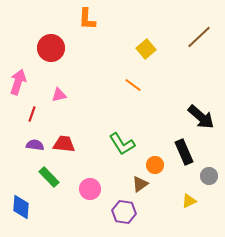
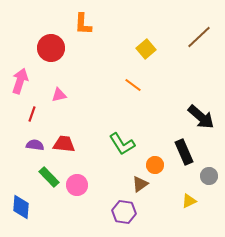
orange L-shape: moved 4 px left, 5 px down
pink arrow: moved 2 px right, 1 px up
pink circle: moved 13 px left, 4 px up
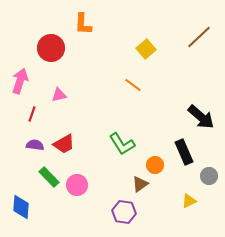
red trapezoid: rotated 145 degrees clockwise
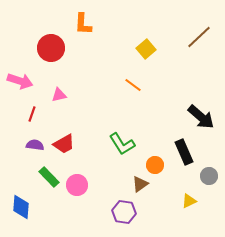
pink arrow: rotated 90 degrees clockwise
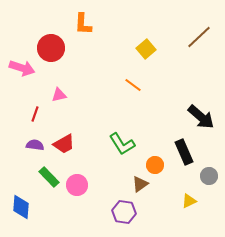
pink arrow: moved 2 px right, 13 px up
red line: moved 3 px right
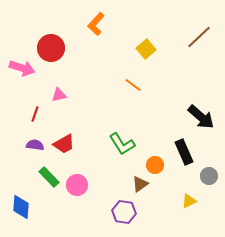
orange L-shape: moved 13 px right; rotated 40 degrees clockwise
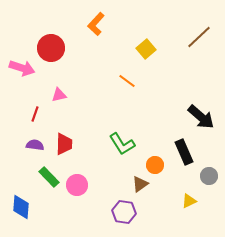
orange line: moved 6 px left, 4 px up
red trapezoid: rotated 60 degrees counterclockwise
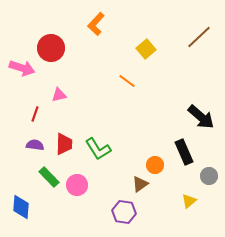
green L-shape: moved 24 px left, 5 px down
yellow triangle: rotated 14 degrees counterclockwise
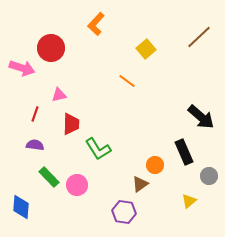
red trapezoid: moved 7 px right, 20 px up
